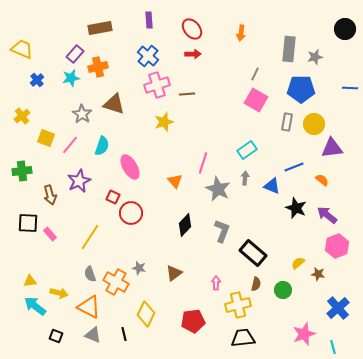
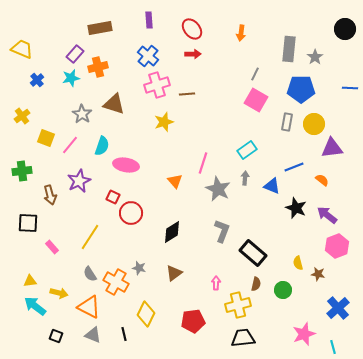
gray star at (315, 57): rotated 21 degrees counterclockwise
pink ellipse at (130, 167): moved 4 px left, 2 px up; rotated 50 degrees counterclockwise
black diamond at (185, 225): moved 13 px left, 7 px down; rotated 15 degrees clockwise
pink rectangle at (50, 234): moved 2 px right, 13 px down
yellow semicircle at (298, 263): rotated 64 degrees counterclockwise
gray semicircle at (90, 274): rotated 14 degrees counterclockwise
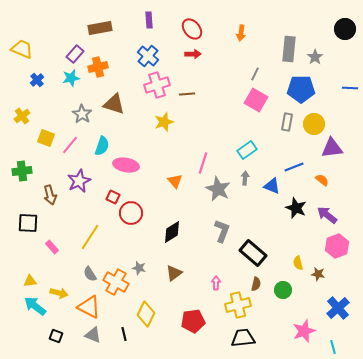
pink star at (304, 334): moved 3 px up
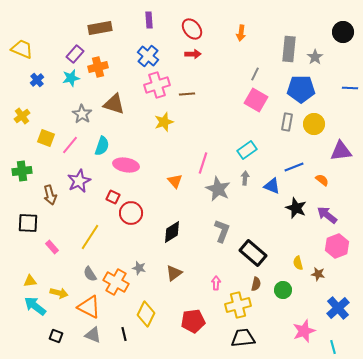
black circle at (345, 29): moved 2 px left, 3 px down
purple triangle at (332, 148): moved 9 px right, 3 px down
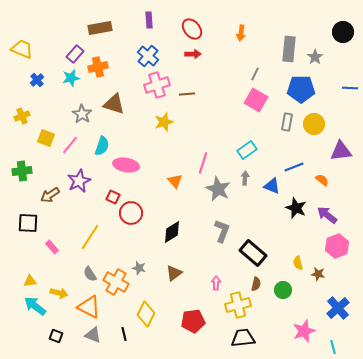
yellow cross at (22, 116): rotated 14 degrees clockwise
brown arrow at (50, 195): rotated 72 degrees clockwise
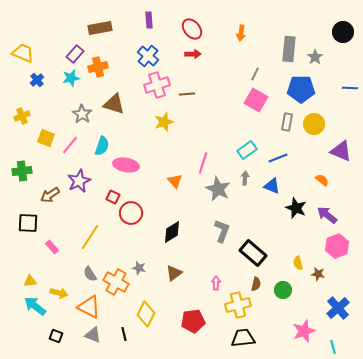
yellow trapezoid at (22, 49): moved 1 px right, 4 px down
purple triangle at (341, 151): rotated 30 degrees clockwise
blue line at (294, 167): moved 16 px left, 9 px up
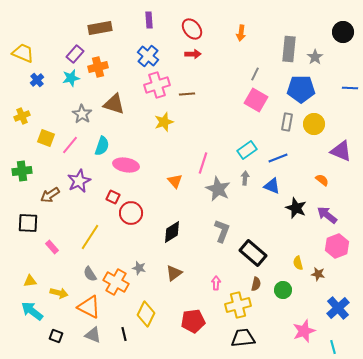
cyan arrow at (35, 306): moved 3 px left, 5 px down
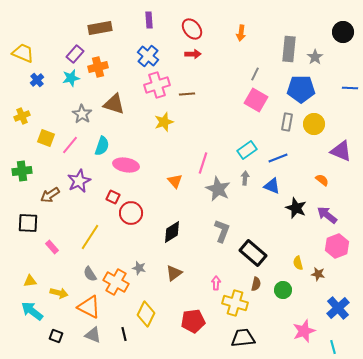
yellow cross at (238, 305): moved 3 px left, 2 px up; rotated 30 degrees clockwise
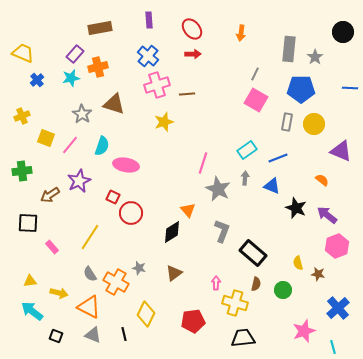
orange triangle at (175, 181): moved 13 px right, 29 px down
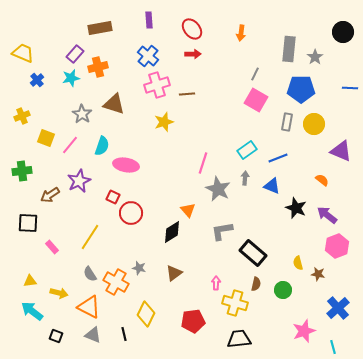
gray L-shape at (222, 231): rotated 120 degrees counterclockwise
black trapezoid at (243, 338): moved 4 px left, 1 px down
